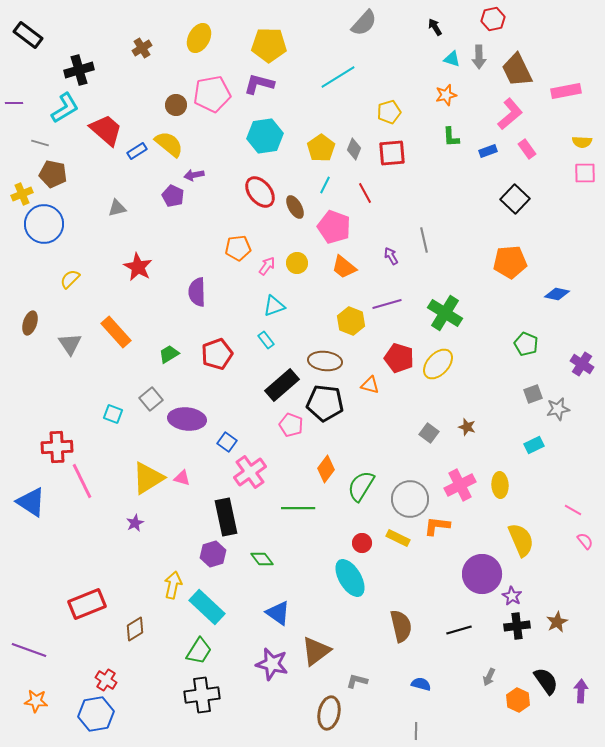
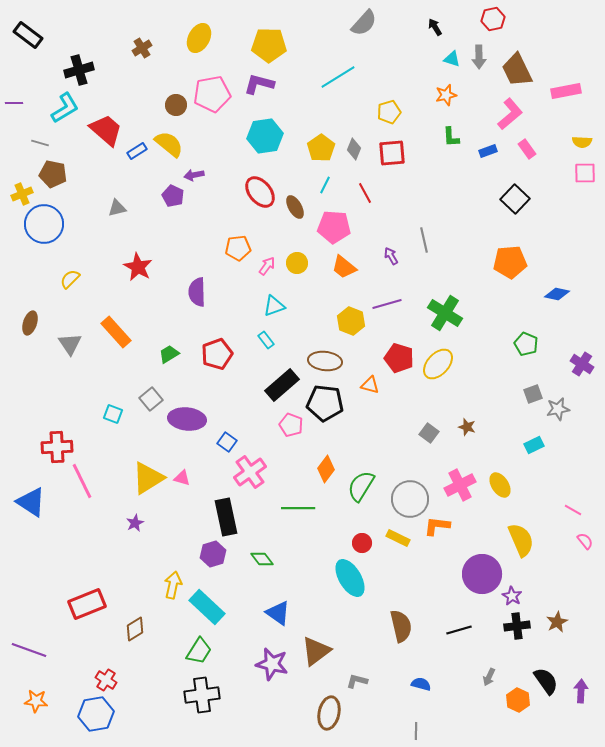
pink pentagon at (334, 227): rotated 16 degrees counterclockwise
yellow ellipse at (500, 485): rotated 30 degrees counterclockwise
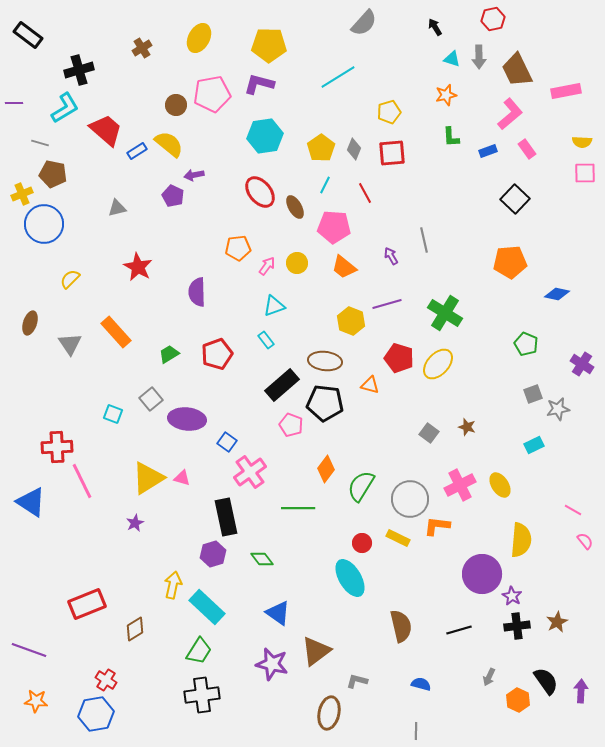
yellow semicircle at (521, 540): rotated 28 degrees clockwise
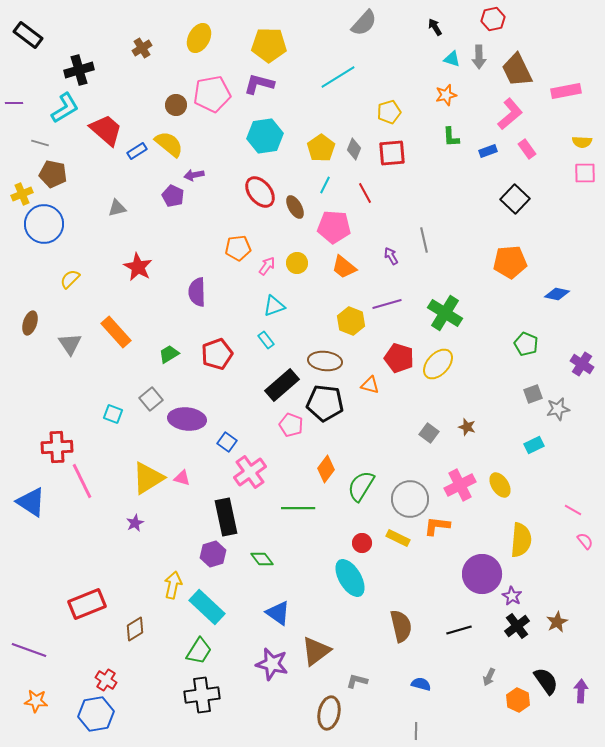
black cross at (517, 626): rotated 30 degrees counterclockwise
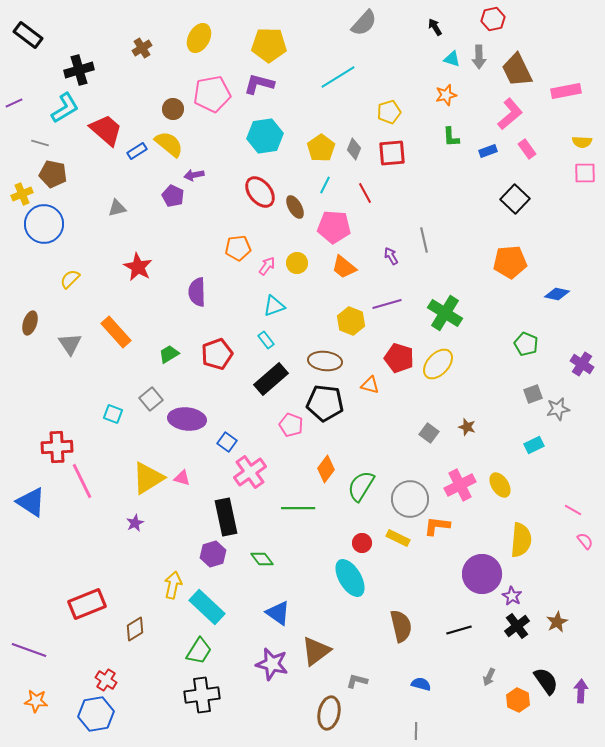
purple line at (14, 103): rotated 24 degrees counterclockwise
brown circle at (176, 105): moved 3 px left, 4 px down
black rectangle at (282, 385): moved 11 px left, 6 px up
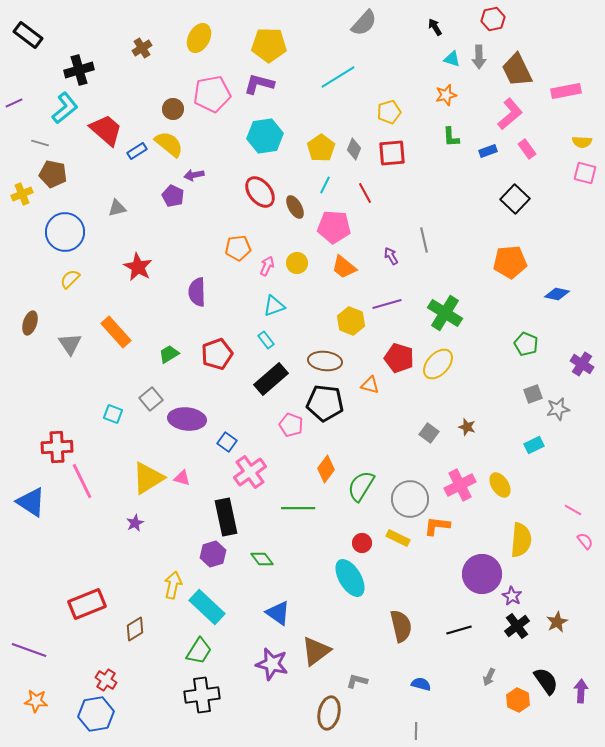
cyan L-shape at (65, 108): rotated 8 degrees counterclockwise
pink square at (585, 173): rotated 15 degrees clockwise
blue circle at (44, 224): moved 21 px right, 8 px down
pink arrow at (267, 266): rotated 12 degrees counterclockwise
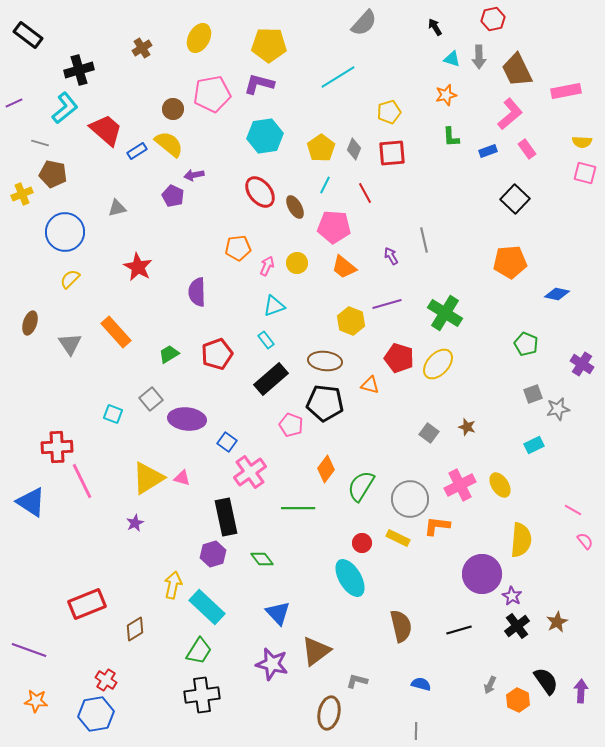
blue triangle at (278, 613): rotated 12 degrees clockwise
gray arrow at (489, 677): moved 1 px right, 8 px down
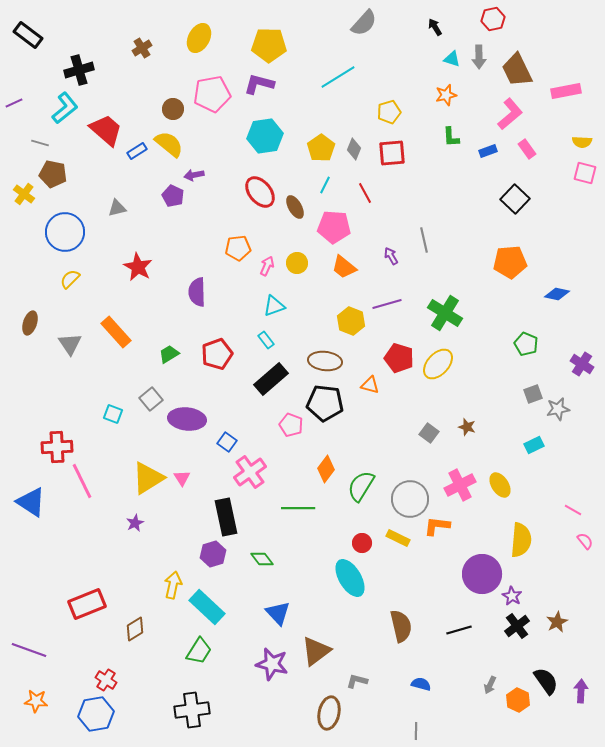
yellow cross at (22, 194): moved 2 px right; rotated 30 degrees counterclockwise
pink triangle at (182, 478): rotated 42 degrees clockwise
black cross at (202, 695): moved 10 px left, 15 px down
